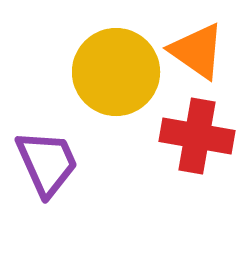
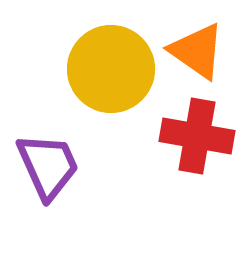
yellow circle: moved 5 px left, 3 px up
purple trapezoid: moved 1 px right, 3 px down
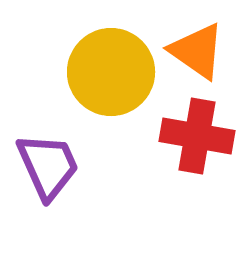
yellow circle: moved 3 px down
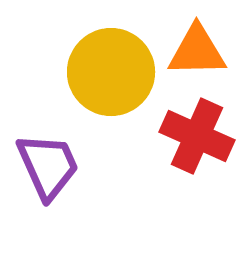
orange triangle: rotated 36 degrees counterclockwise
red cross: rotated 14 degrees clockwise
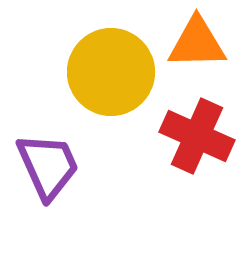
orange triangle: moved 8 px up
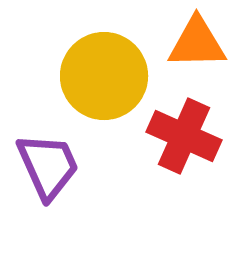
yellow circle: moved 7 px left, 4 px down
red cross: moved 13 px left
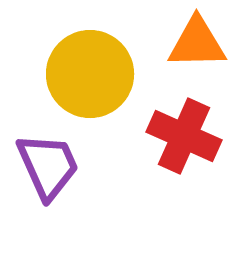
yellow circle: moved 14 px left, 2 px up
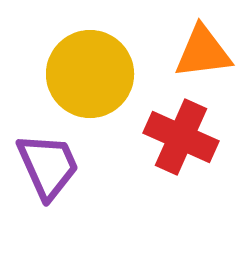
orange triangle: moved 6 px right, 9 px down; rotated 6 degrees counterclockwise
red cross: moved 3 px left, 1 px down
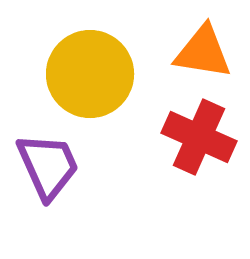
orange triangle: rotated 16 degrees clockwise
red cross: moved 18 px right
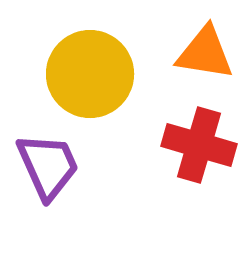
orange triangle: moved 2 px right, 1 px down
red cross: moved 8 px down; rotated 8 degrees counterclockwise
